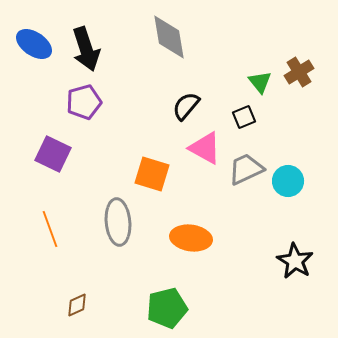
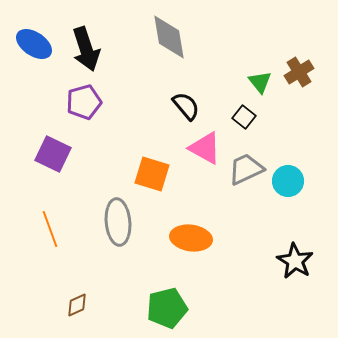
black semicircle: rotated 100 degrees clockwise
black square: rotated 30 degrees counterclockwise
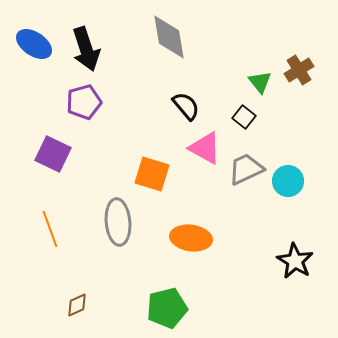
brown cross: moved 2 px up
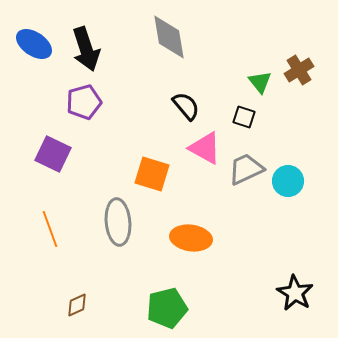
black square: rotated 20 degrees counterclockwise
black star: moved 32 px down
